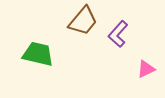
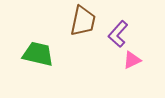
brown trapezoid: rotated 28 degrees counterclockwise
pink triangle: moved 14 px left, 9 px up
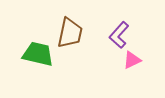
brown trapezoid: moved 13 px left, 12 px down
purple L-shape: moved 1 px right, 1 px down
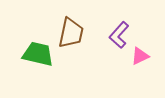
brown trapezoid: moved 1 px right
pink triangle: moved 8 px right, 4 px up
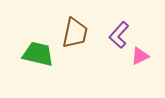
brown trapezoid: moved 4 px right
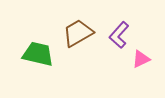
brown trapezoid: moved 3 px right; rotated 132 degrees counterclockwise
pink triangle: moved 1 px right, 3 px down
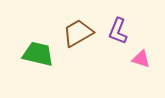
purple L-shape: moved 1 px left, 4 px up; rotated 20 degrees counterclockwise
pink triangle: rotated 42 degrees clockwise
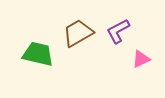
purple L-shape: rotated 40 degrees clockwise
pink triangle: rotated 42 degrees counterclockwise
